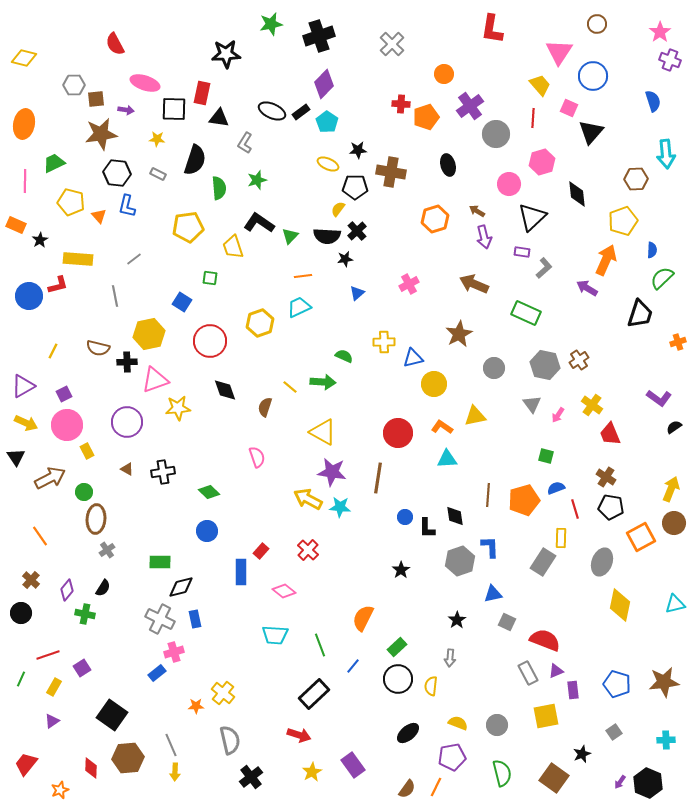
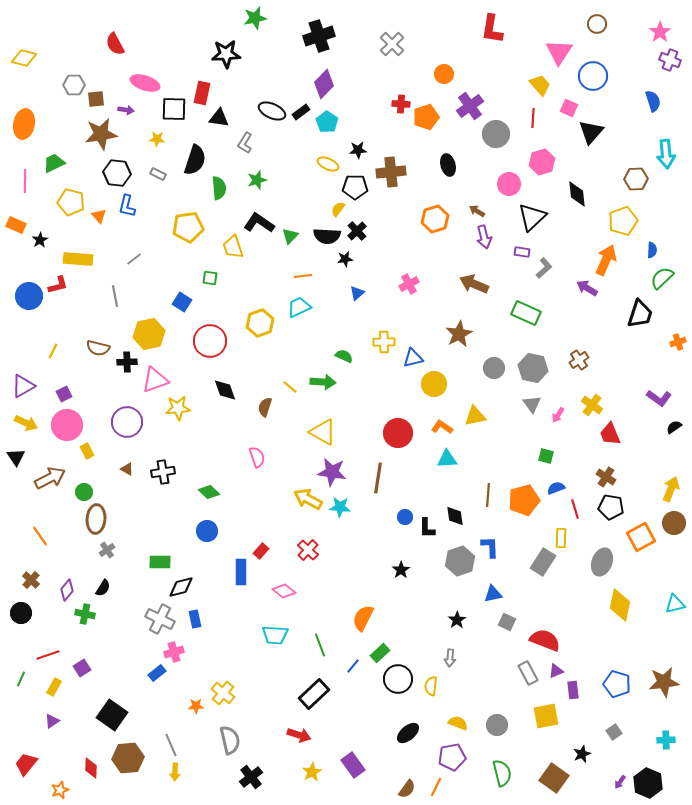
green star at (271, 24): moved 16 px left, 6 px up
brown cross at (391, 172): rotated 16 degrees counterclockwise
gray hexagon at (545, 365): moved 12 px left, 3 px down
green rectangle at (397, 647): moved 17 px left, 6 px down
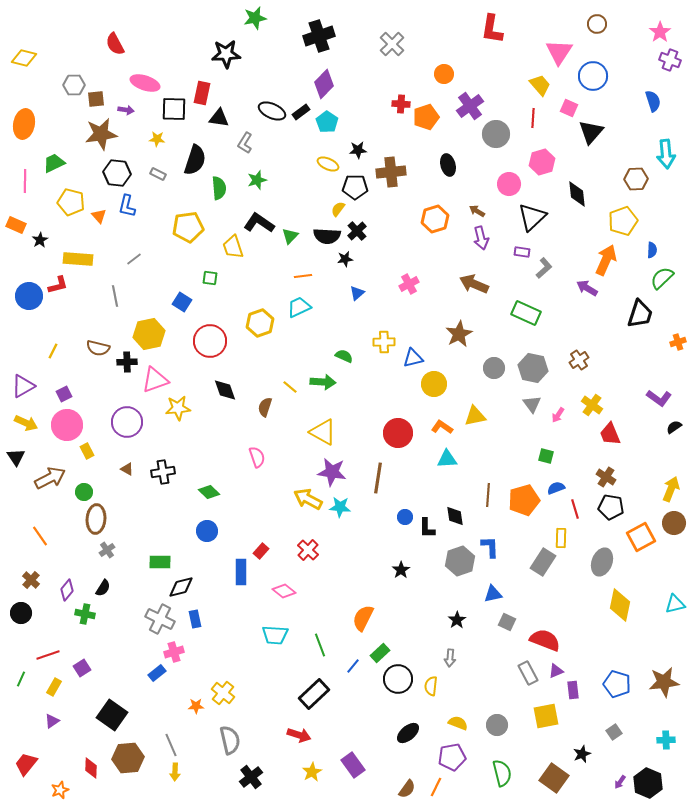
purple arrow at (484, 237): moved 3 px left, 1 px down
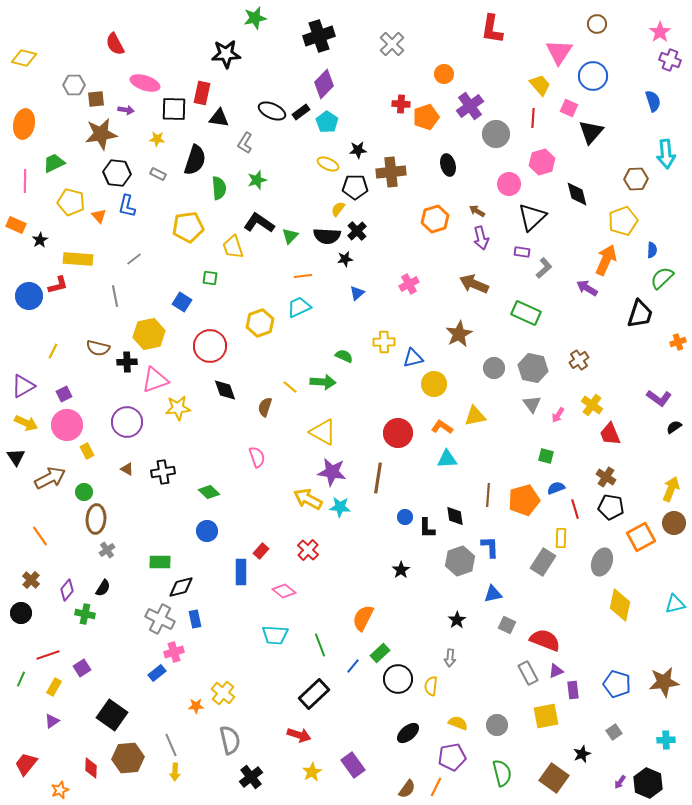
black diamond at (577, 194): rotated 8 degrees counterclockwise
red circle at (210, 341): moved 5 px down
gray square at (507, 622): moved 3 px down
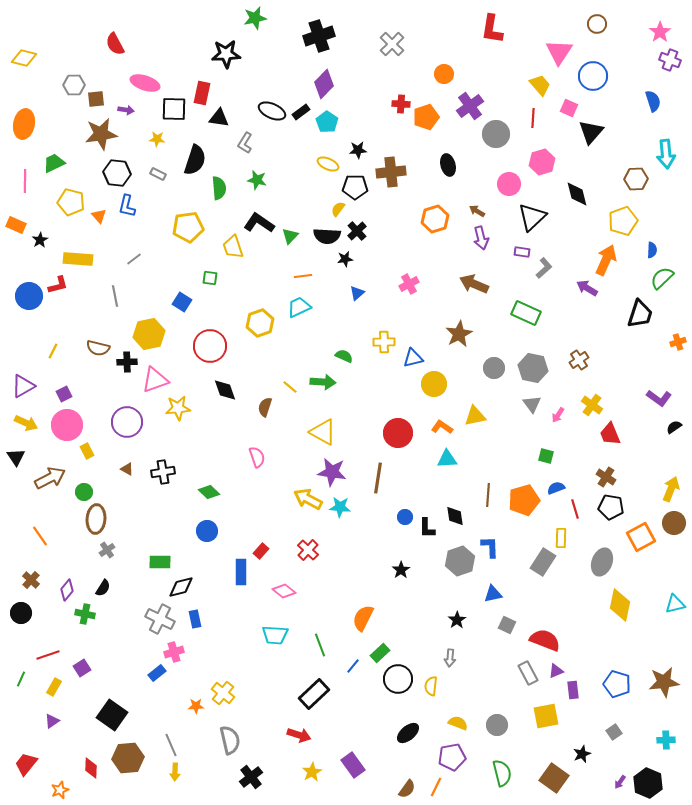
green star at (257, 180): rotated 30 degrees clockwise
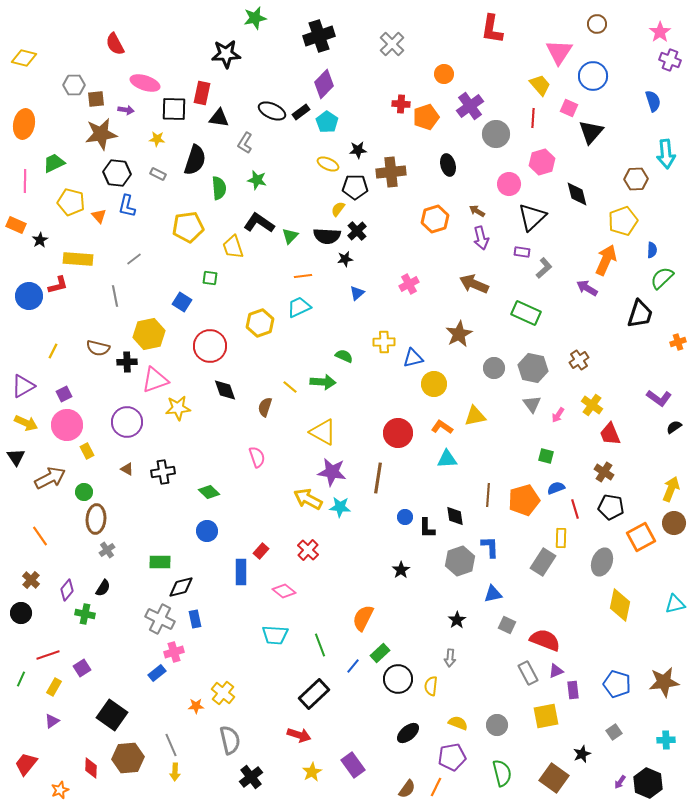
brown cross at (606, 477): moved 2 px left, 5 px up
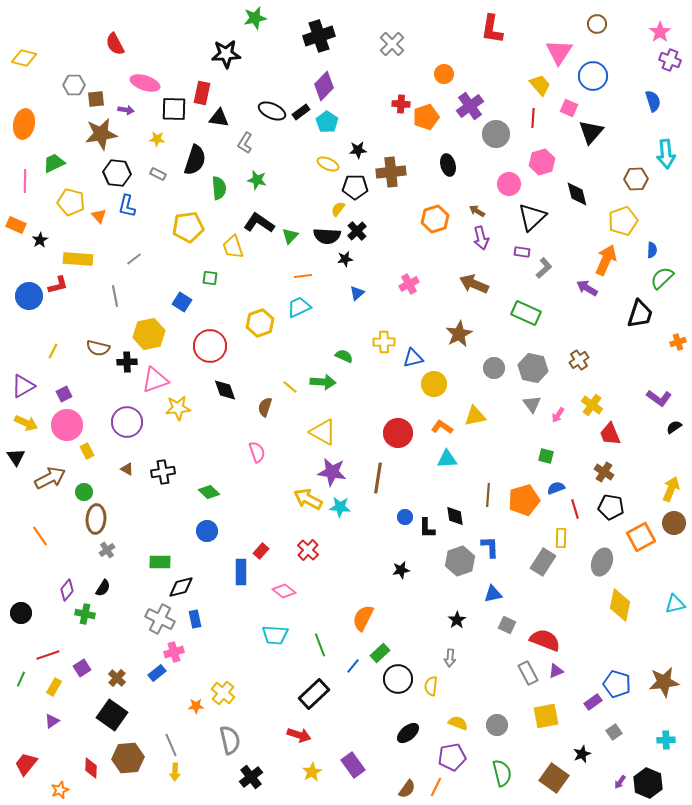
purple diamond at (324, 84): moved 2 px down
pink semicircle at (257, 457): moved 5 px up
black star at (401, 570): rotated 24 degrees clockwise
brown cross at (31, 580): moved 86 px right, 98 px down
purple rectangle at (573, 690): moved 20 px right, 12 px down; rotated 60 degrees clockwise
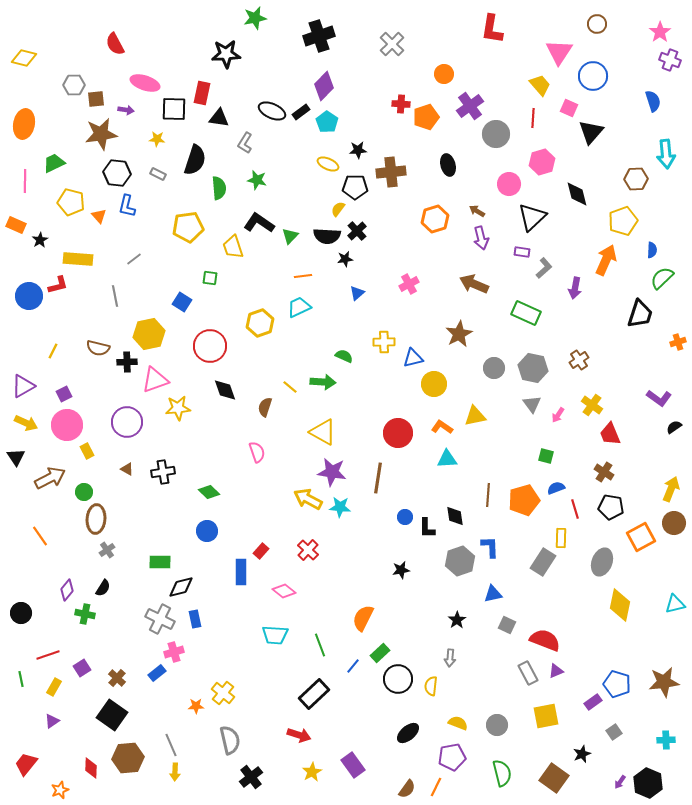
purple arrow at (587, 288): moved 12 px left; rotated 110 degrees counterclockwise
green line at (21, 679): rotated 35 degrees counterclockwise
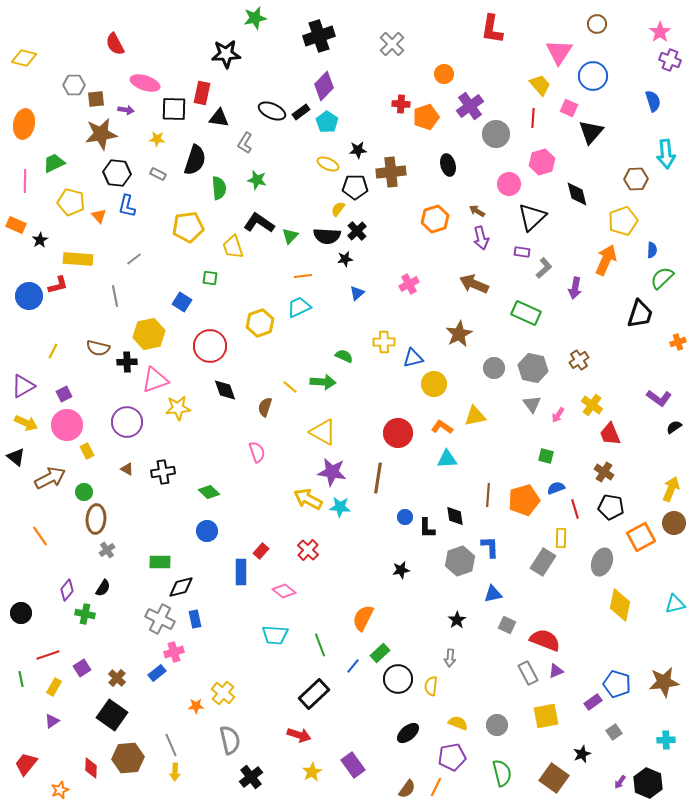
black triangle at (16, 457): rotated 18 degrees counterclockwise
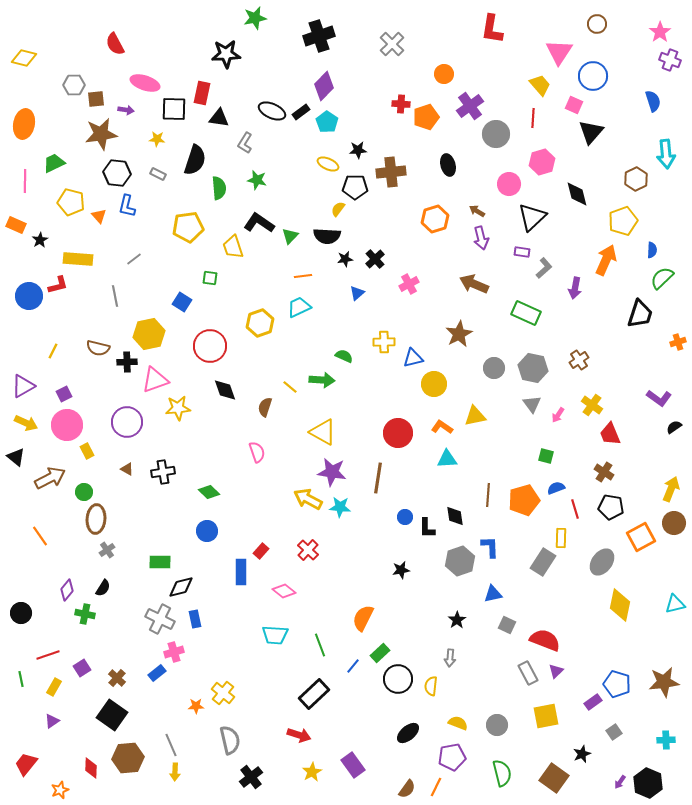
pink square at (569, 108): moved 5 px right, 3 px up
brown hexagon at (636, 179): rotated 25 degrees counterclockwise
black cross at (357, 231): moved 18 px right, 28 px down
green arrow at (323, 382): moved 1 px left, 2 px up
gray ellipse at (602, 562): rotated 16 degrees clockwise
purple triangle at (556, 671): rotated 21 degrees counterclockwise
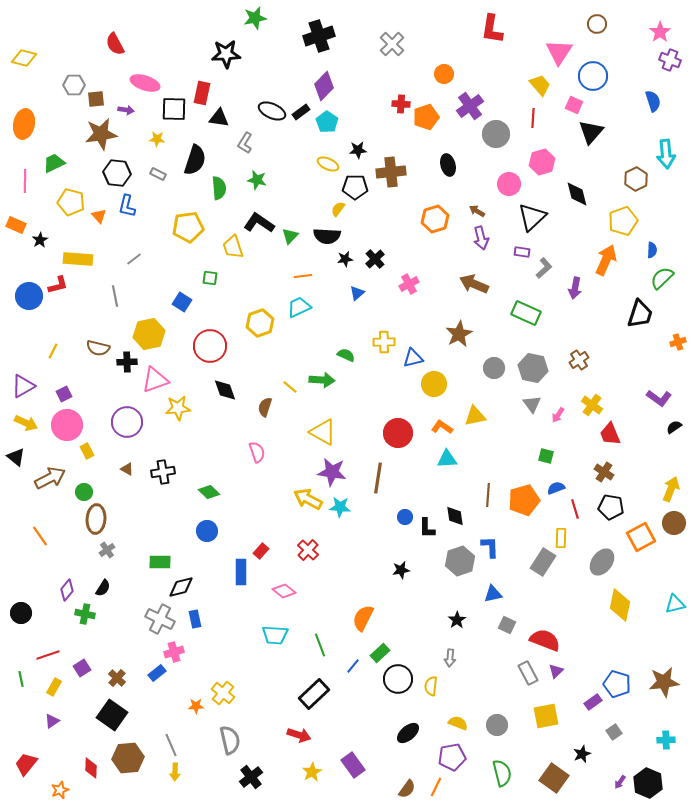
green semicircle at (344, 356): moved 2 px right, 1 px up
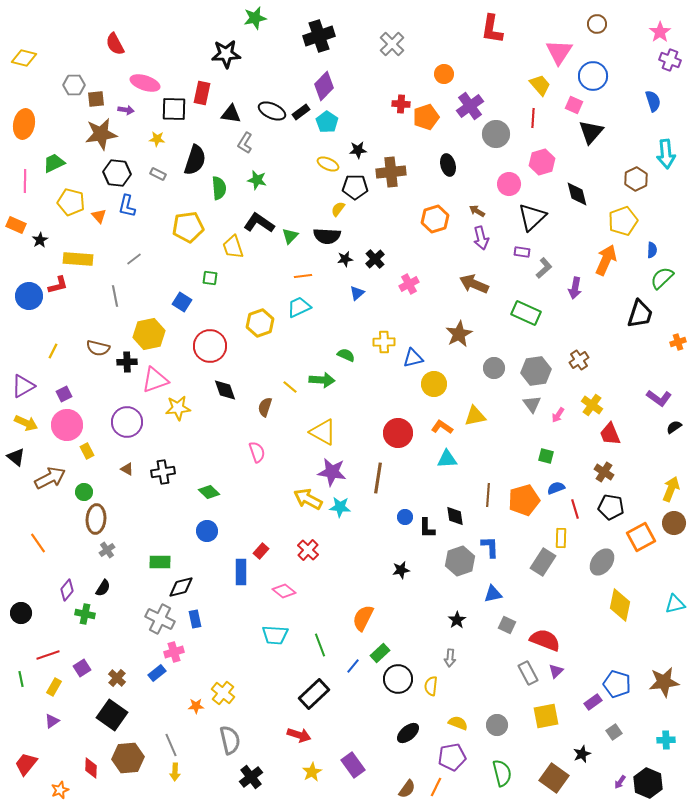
black triangle at (219, 118): moved 12 px right, 4 px up
gray hexagon at (533, 368): moved 3 px right, 3 px down; rotated 20 degrees counterclockwise
orange line at (40, 536): moved 2 px left, 7 px down
